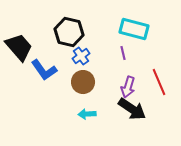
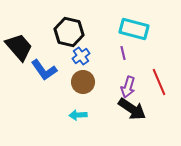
cyan arrow: moved 9 px left, 1 px down
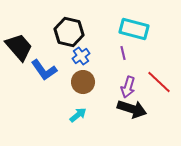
red line: rotated 24 degrees counterclockwise
black arrow: rotated 16 degrees counterclockwise
cyan arrow: rotated 144 degrees clockwise
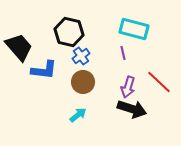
blue L-shape: rotated 48 degrees counterclockwise
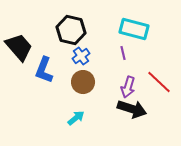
black hexagon: moved 2 px right, 2 px up
blue L-shape: rotated 104 degrees clockwise
cyan arrow: moved 2 px left, 3 px down
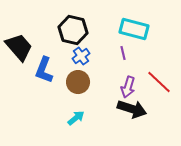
black hexagon: moved 2 px right
brown circle: moved 5 px left
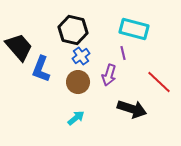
blue L-shape: moved 3 px left, 1 px up
purple arrow: moved 19 px left, 12 px up
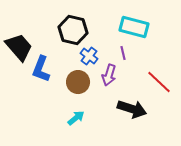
cyan rectangle: moved 2 px up
blue cross: moved 8 px right; rotated 18 degrees counterclockwise
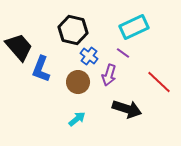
cyan rectangle: rotated 40 degrees counterclockwise
purple line: rotated 40 degrees counterclockwise
black arrow: moved 5 px left
cyan arrow: moved 1 px right, 1 px down
